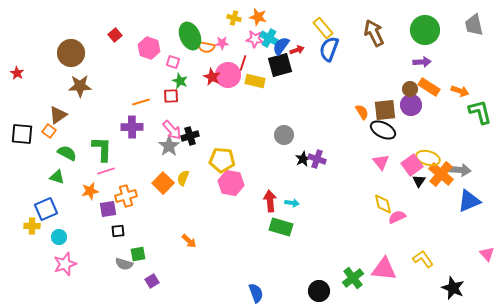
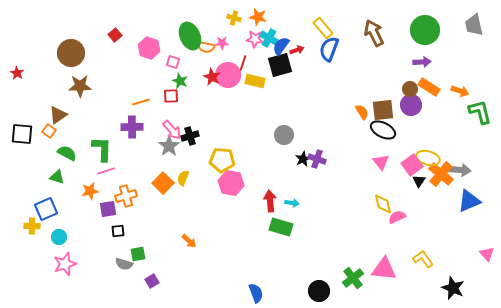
brown square at (385, 110): moved 2 px left
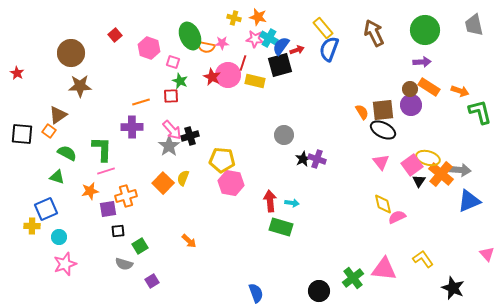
green square at (138, 254): moved 2 px right, 8 px up; rotated 21 degrees counterclockwise
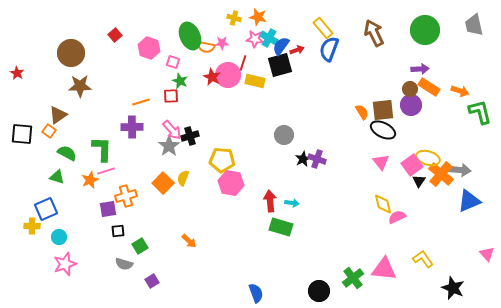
purple arrow at (422, 62): moved 2 px left, 7 px down
orange star at (90, 191): moved 11 px up; rotated 12 degrees counterclockwise
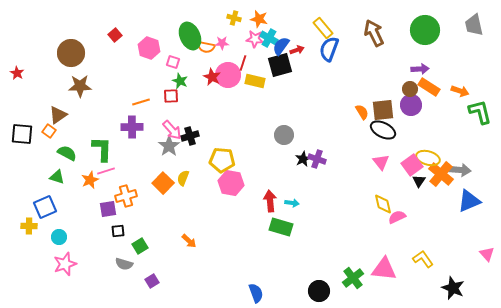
orange star at (258, 17): moved 1 px right, 2 px down
blue square at (46, 209): moved 1 px left, 2 px up
yellow cross at (32, 226): moved 3 px left
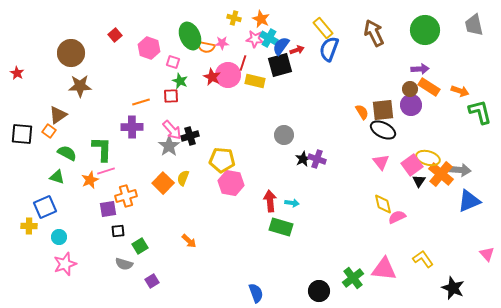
orange star at (259, 19): moved 2 px right; rotated 12 degrees clockwise
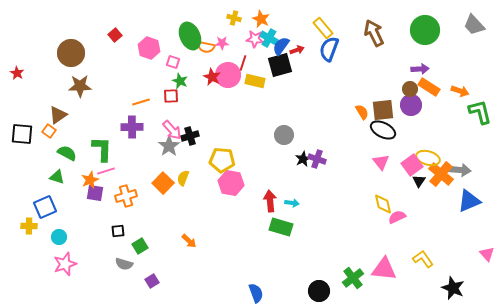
gray trapezoid at (474, 25): rotated 30 degrees counterclockwise
purple square at (108, 209): moved 13 px left, 16 px up; rotated 18 degrees clockwise
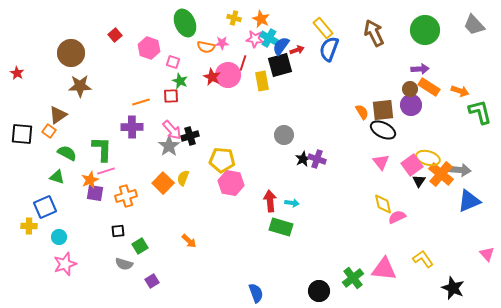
green ellipse at (190, 36): moved 5 px left, 13 px up
yellow rectangle at (255, 81): moved 7 px right; rotated 66 degrees clockwise
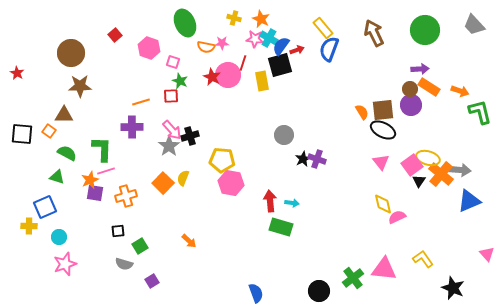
brown triangle at (58, 115): moved 6 px right; rotated 36 degrees clockwise
